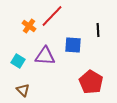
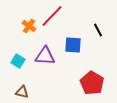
black line: rotated 24 degrees counterclockwise
red pentagon: moved 1 px right, 1 px down
brown triangle: moved 1 px left, 2 px down; rotated 32 degrees counterclockwise
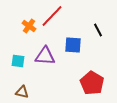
cyan square: rotated 24 degrees counterclockwise
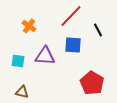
red line: moved 19 px right
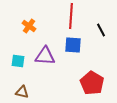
red line: rotated 40 degrees counterclockwise
black line: moved 3 px right
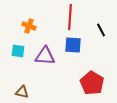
red line: moved 1 px left, 1 px down
orange cross: rotated 16 degrees counterclockwise
cyan square: moved 10 px up
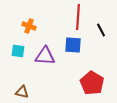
red line: moved 8 px right
